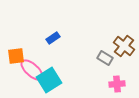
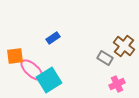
orange square: moved 1 px left
pink cross: rotated 21 degrees counterclockwise
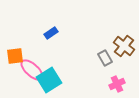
blue rectangle: moved 2 px left, 5 px up
gray rectangle: rotated 28 degrees clockwise
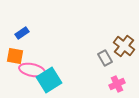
blue rectangle: moved 29 px left
orange square: rotated 18 degrees clockwise
pink ellipse: rotated 30 degrees counterclockwise
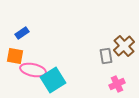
brown cross: rotated 10 degrees clockwise
gray rectangle: moved 1 px right, 2 px up; rotated 21 degrees clockwise
pink ellipse: moved 1 px right
cyan square: moved 4 px right
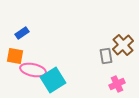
brown cross: moved 1 px left, 1 px up
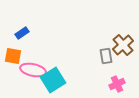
orange square: moved 2 px left
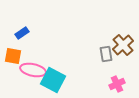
gray rectangle: moved 2 px up
cyan square: rotated 30 degrees counterclockwise
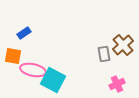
blue rectangle: moved 2 px right
gray rectangle: moved 2 px left
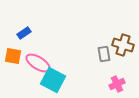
brown cross: rotated 30 degrees counterclockwise
pink ellipse: moved 5 px right, 7 px up; rotated 20 degrees clockwise
